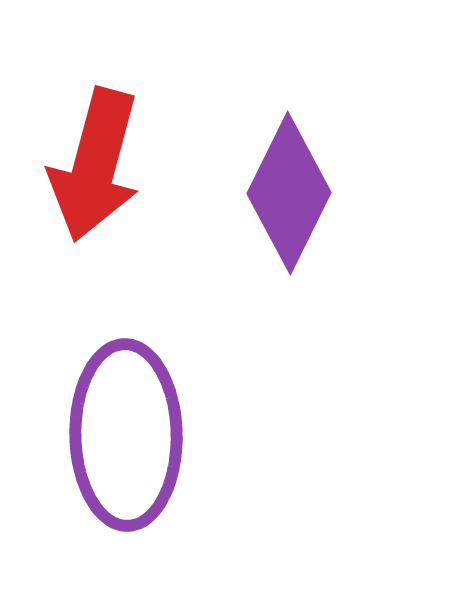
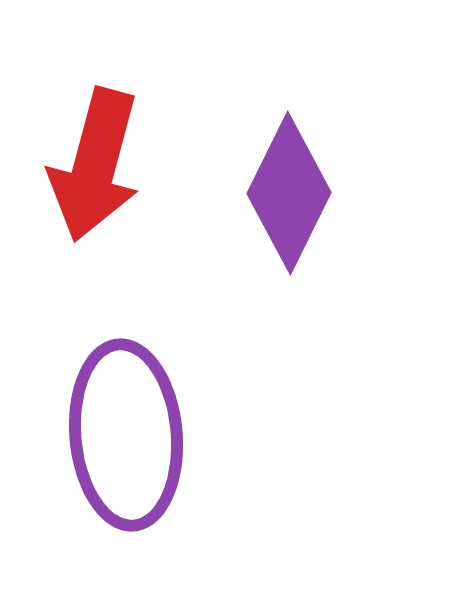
purple ellipse: rotated 4 degrees counterclockwise
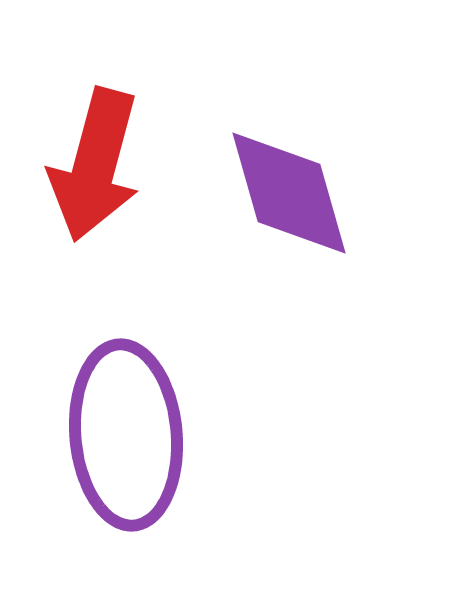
purple diamond: rotated 42 degrees counterclockwise
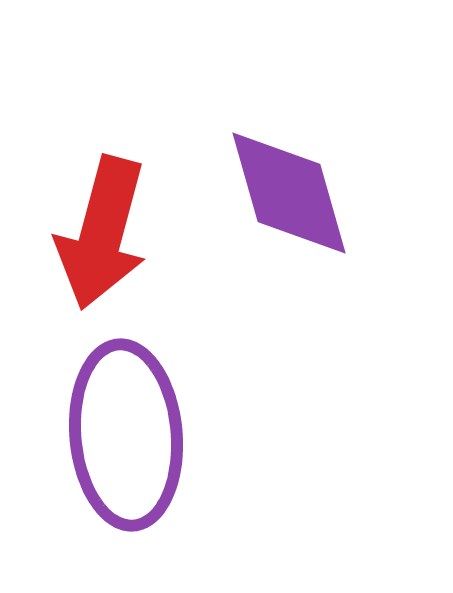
red arrow: moved 7 px right, 68 px down
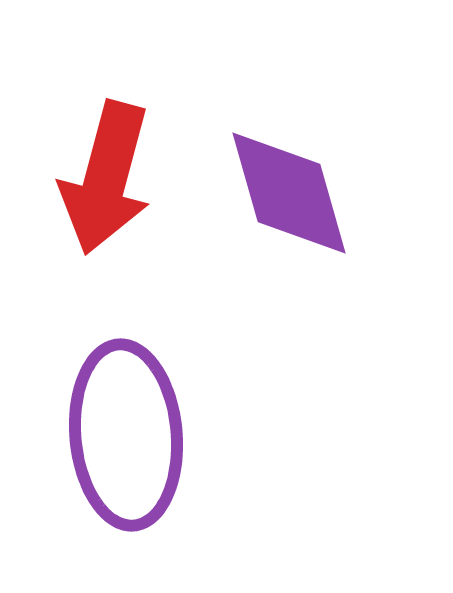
red arrow: moved 4 px right, 55 px up
